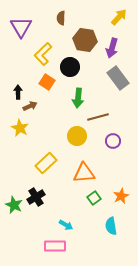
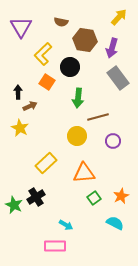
brown semicircle: moved 4 px down; rotated 80 degrees counterclockwise
cyan semicircle: moved 4 px right, 3 px up; rotated 126 degrees clockwise
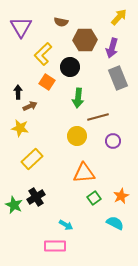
brown hexagon: rotated 10 degrees counterclockwise
gray rectangle: rotated 15 degrees clockwise
yellow star: rotated 18 degrees counterclockwise
yellow rectangle: moved 14 px left, 4 px up
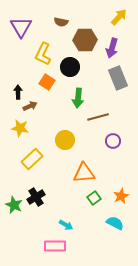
yellow L-shape: rotated 20 degrees counterclockwise
yellow circle: moved 12 px left, 4 px down
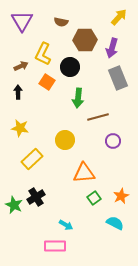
purple triangle: moved 1 px right, 6 px up
brown arrow: moved 9 px left, 40 px up
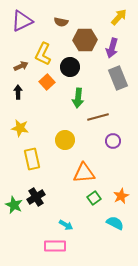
purple triangle: rotated 35 degrees clockwise
orange square: rotated 14 degrees clockwise
yellow rectangle: rotated 60 degrees counterclockwise
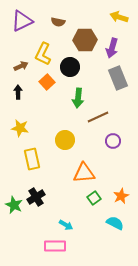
yellow arrow: rotated 114 degrees counterclockwise
brown semicircle: moved 3 px left
brown line: rotated 10 degrees counterclockwise
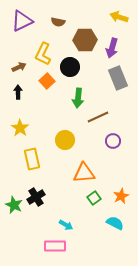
brown arrow: moved 2 px left, 1 px down
orange square: moved 1 px up
yellow star: rotated 24 degrees clockwise
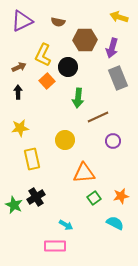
yellow L-shape: moved 1 px down
black circle: moved 2 px left
yellow star: rotated 30 degrees clockwise
orange star: rotated 14 degrees clockwise
